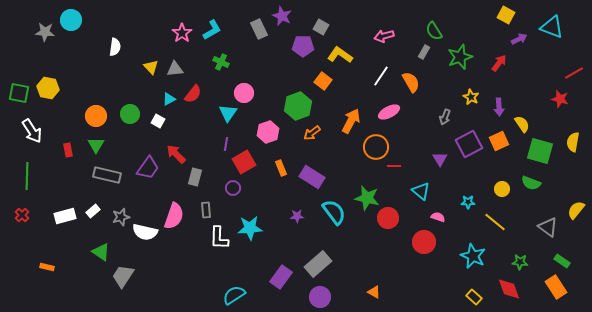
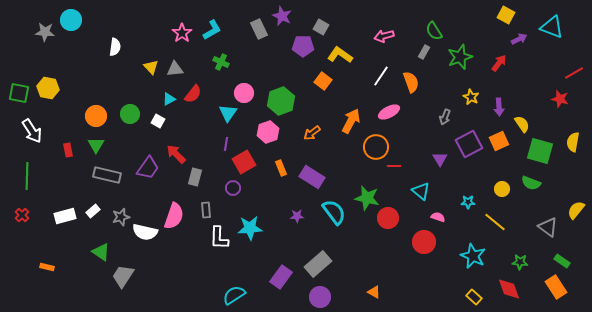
orange semicircle at (411, 82): rotated 10 degrees clockwise
green hexagon at (298, 106): moved 17 px left, 5 px up
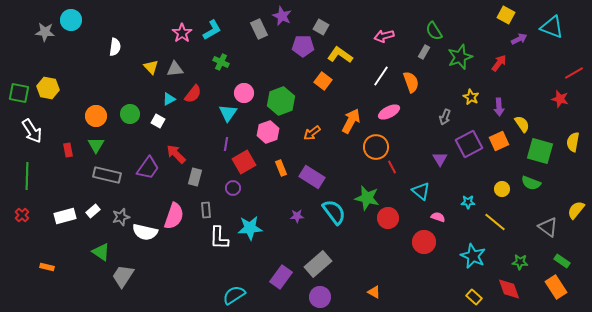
red line at (394, 166): moved 2 px left, 1 px down; rotated 64 degrees clockwise
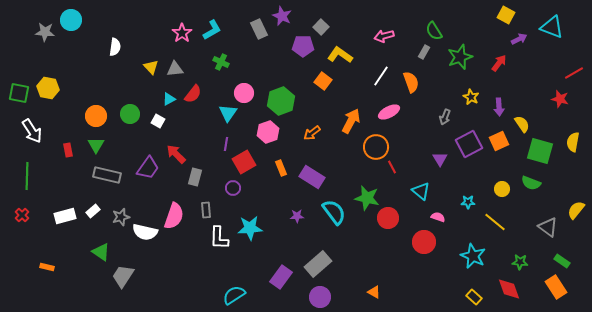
gray square at (321, 27): rotated 14 degrees clockwise
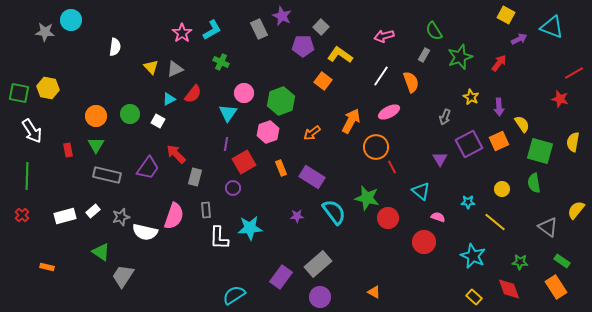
gray rectangle at (424, 52): moved 3 px down
gray triangle at (175, 69): rotated 18 degrees counterclockwise
green semicircle at (531, 183): moved 3 px right; rotated 60 degrees clockwise
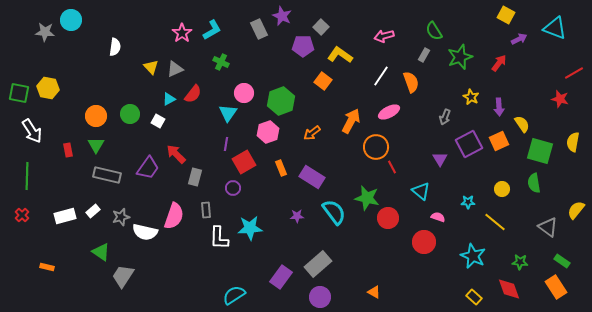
cyan triangle at (552, 27): moved 3 px right, 1 px down
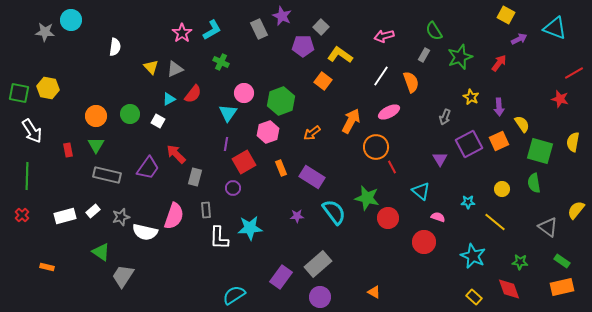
orange rectangle at (556, 287): moved 6 px right; rotated 70 degrees counterclockwise
